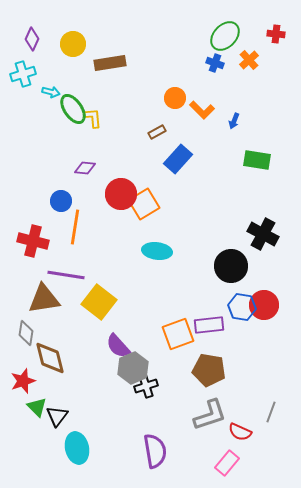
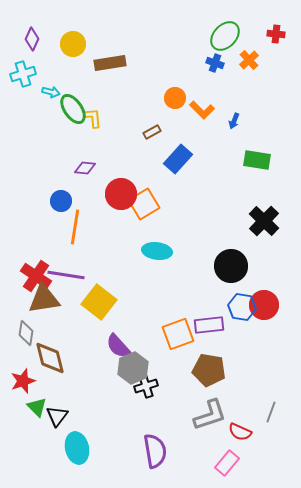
brown rectangle at (157, 132): moved 5 px left
black cross at (263, 234): moved 1 px right, 13 px up; rotated 16 degrees clockwise
red cross at (33, 241): moved 3 px right, 35 px down; rotated 20 degrees clockwise
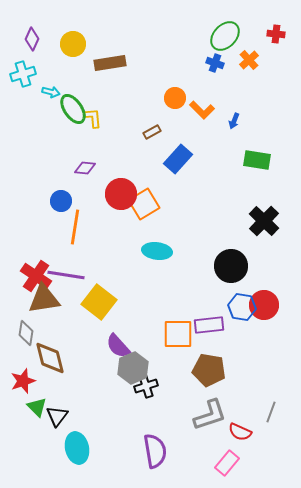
orange square at (178, 334): rotated 20 degrees clockwise
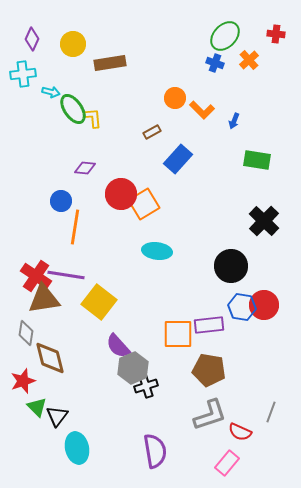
cyan cross at (23, 74): rotated 10 degrees clockwise
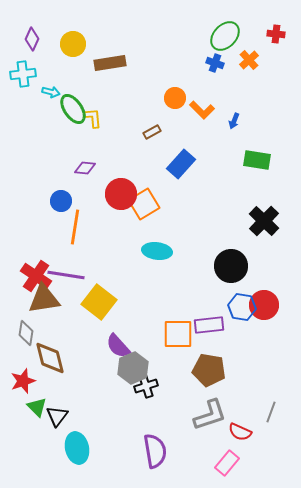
blue rectangle at (178, 159): moved 3 px right, 5 px down
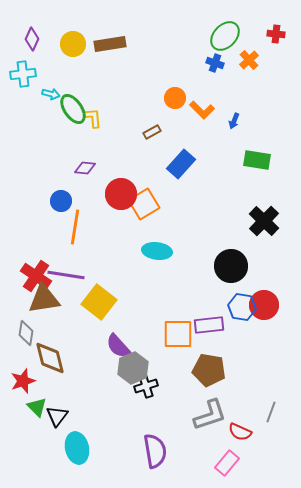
brown rectangle at (110, 63): moved 19 px up
cyan arrow at (51, 92): moved 2 px down
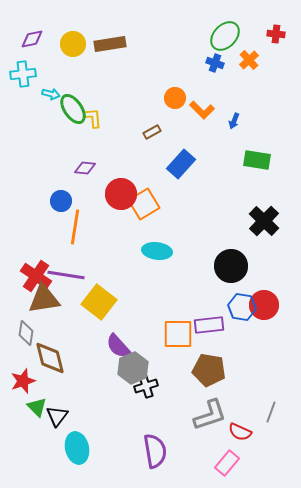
purple diamond at (32, 39): rotated 55 degrees clockwise
